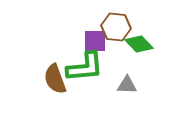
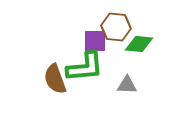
green diamond: rotated 40 degrees counterclockwise
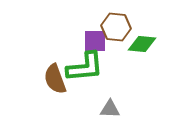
green diamond: moved 3 px right
gray triangle: moved 17 px left, 24 px down
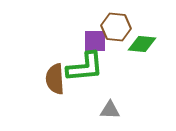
brown semicircle: rotated 16 degrees clockwise
gray triangle: moved 1 px down
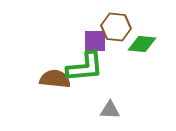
brown semicircle: rotated 100 degrees clockwise
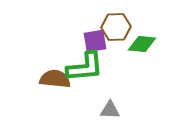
brown hexagon: rotated 8 degrees counterclockwise
purple square: rotated 10 degrees counterclockwise
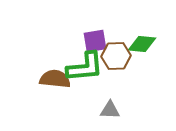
brown hexagon: moved 29 px down
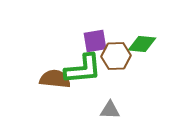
green L-shape: moved 2 px left, 2 px down
